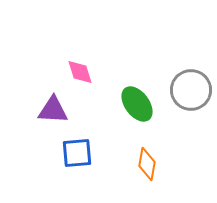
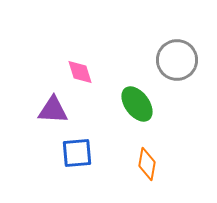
gray circle: moved 14 px left, 30 px up
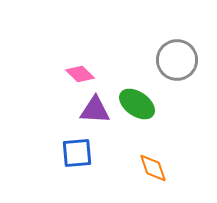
pink diamond: moved 2 px down; rotated 28 degrees counterclockwise
green ellipse: rotated 18 degrees counterclockwise
purple triangle: moved 42 px right
orange diamond: moved 6 px right, 4 px down; rotated 28 degrees counterclockwise
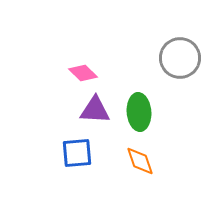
gray circle: moved 3 px right, 2 px up
pink diamond: moved 3 px right, 1 px up
green ellipse: moved 2 px right, 8 px down; rotated 51 degrees clockwise
orange diamond: moved 13 px left, 7 px up
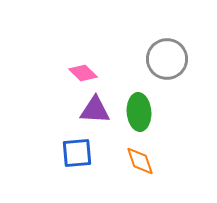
gray circle: moved 13 px left, 1 px down
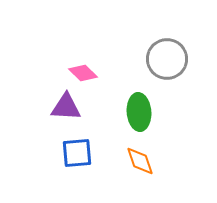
purple triangle: moved 29 px left, 3 px up
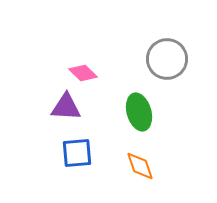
green ellipse: rotated 12 degrees counterclockwise
orange diamond: moved 5 px down
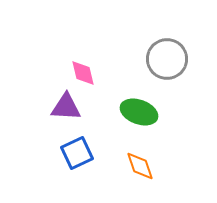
pink diamond: rotated 32 degrees clockwise
green ellipse: rotated 54 degrees counterclockwise
blue square: rotated 20 degrees counterclockwise
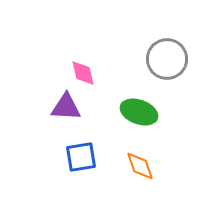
blue square: moved 4 px right, 4 px down; rotated 16 degrees clockwise
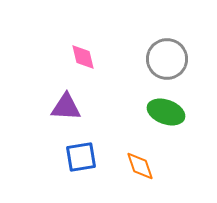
pink diamond: moved 16 px up
green ellipse: moved 27 px right
